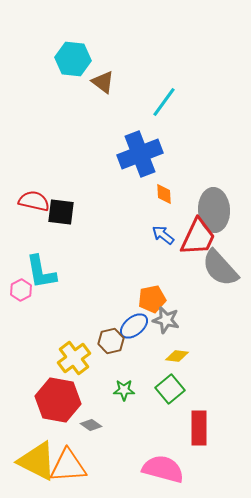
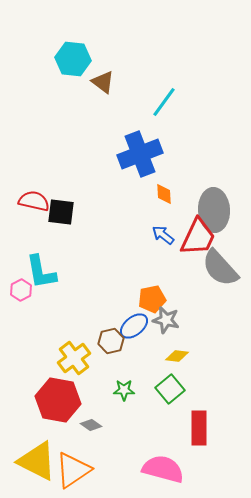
orange triangle: moved 5 px right, 4 px down; rotated 30 degrees counterclockwise
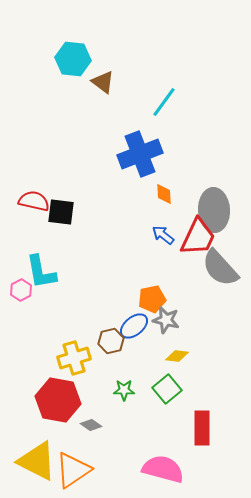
yellow cross: rotated 20 degrees clockwise
green square: moved 3 px left
red rectangle: moved 3 px right
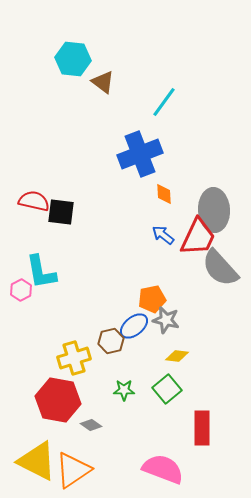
pink semicircle: rotated 6 degrees clockwise
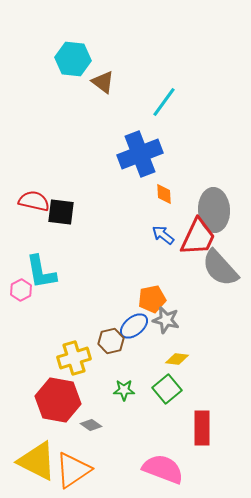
yellow diamond: moved 3 px down
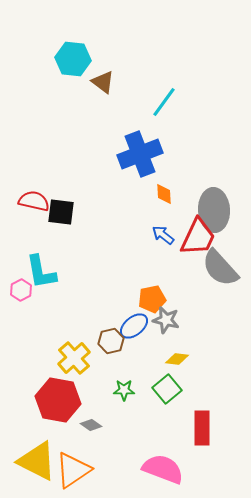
yellow cross: rotated 24 degrees counterclockwise
